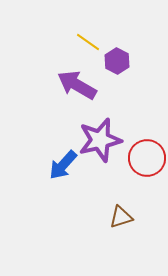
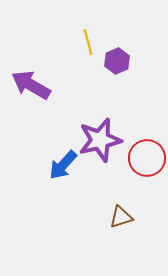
yellow line: rotated 40 degrees clockwise
purple hexagon: rotated 10 degrees clockwise
purple arrow: moved 46 px left
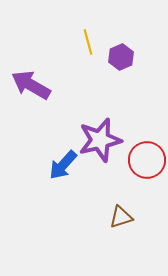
purple hexagon: moved 4 px right, 4 px up
red circle: moved 2 px down
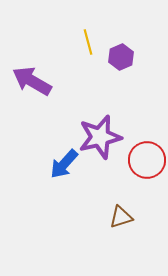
purple arrow: moved 1 px right, 4 px up
purple star: moved 3 px up
blue arrow: moved 1 px right, 1 px up
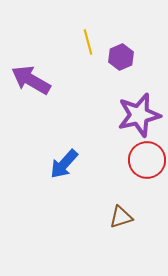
purple arrow: moved 1 px left, 1 px up
purple star: moved 39 px right, 22 px up
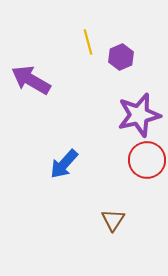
brown triangle: moved 8 px left, 3 px down; rotated 40 degrees counterclockwise
